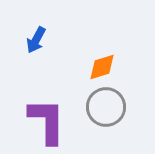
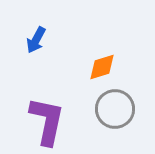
gray circle: moved 9 px right, 2 px down
purple L-shape: rotated 12 degrees clockwise
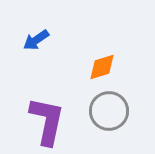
blue arrow: rotated 28 degrees clockwise
gray circle: moved 6 px left, 2 px down
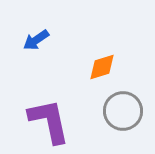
gray circle: moved 14 px right
purple L-shape: moved 2 px right; rotated 24 degrees counterclockwise
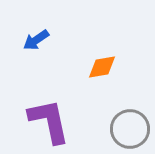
orange diamond: rotated 8 degrees clockwise
gray circle: moved 7 px right, 18 px down
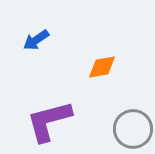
purple L-shape: rotated 93 degrees counterclockwise
gray circle: moved 3 px right
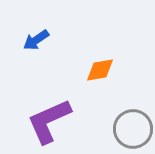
orange diamond: moved 2 px left, 3 px down
purple L-shape: rotated 9 degrees counterclockwise
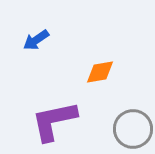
orange diamond: moved 2 px down
purple L-shape: moved 5 px right; rotated 12 degrees clockwise
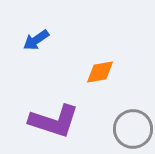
purple L-shape: rotated 150 degrees counterclockwise
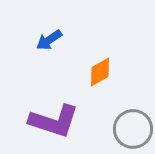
blue arrow: moved 13 px right
orange diamond: rotated 20 degrees counterclockwise
